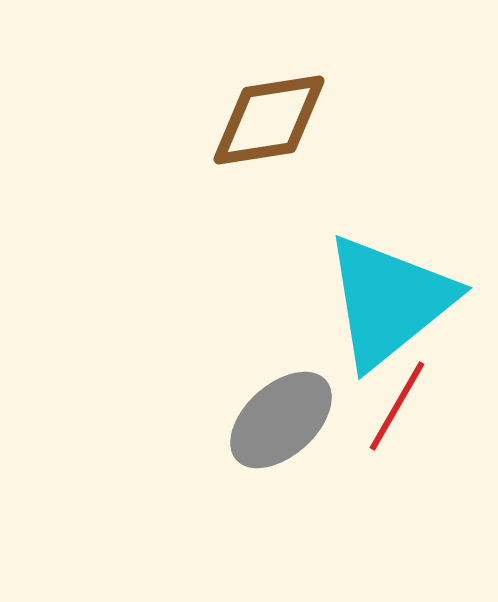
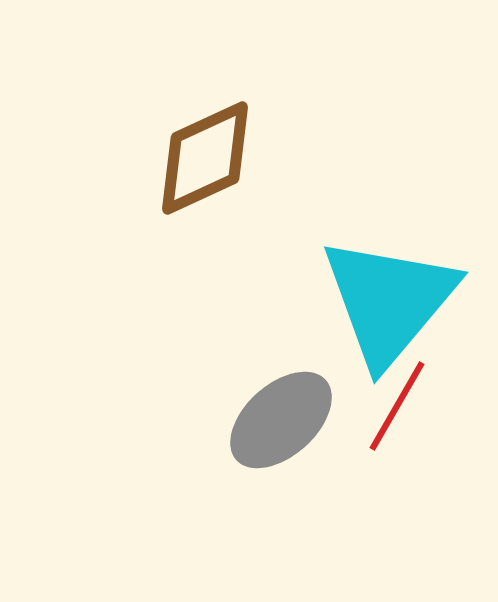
brown diamond: moved 64 px left, 38 px down; rotated 16 degrees counterclockwise
cyan triangle: rotated 11 degrees counterclockwise
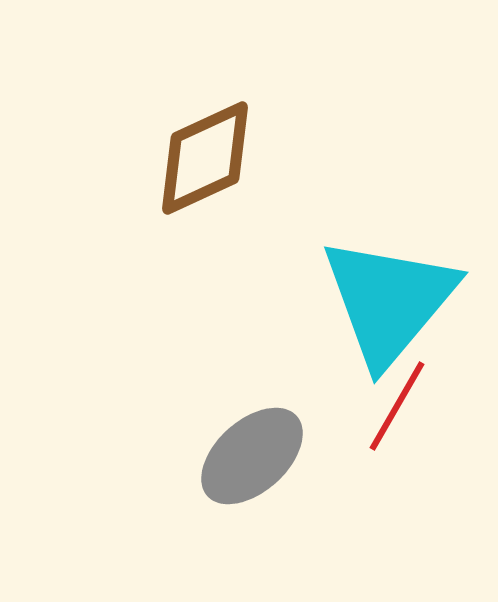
gray ellipse: moved 29 px left, 36 px down
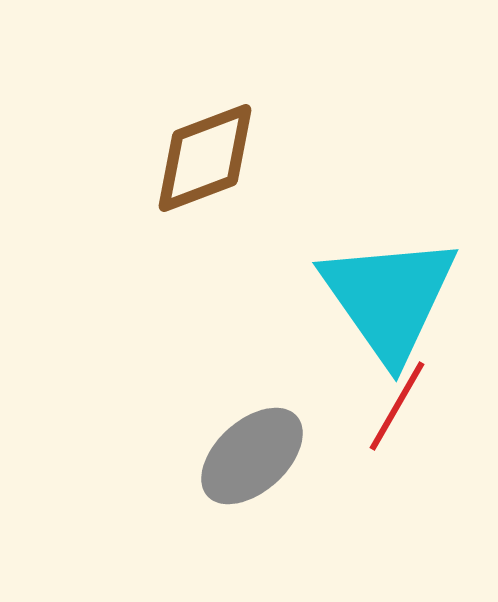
brown diamond: rotated 4 degrees clockwise
cyan triangle: moved 3 px up; rotated 15 degrees counterclockwise
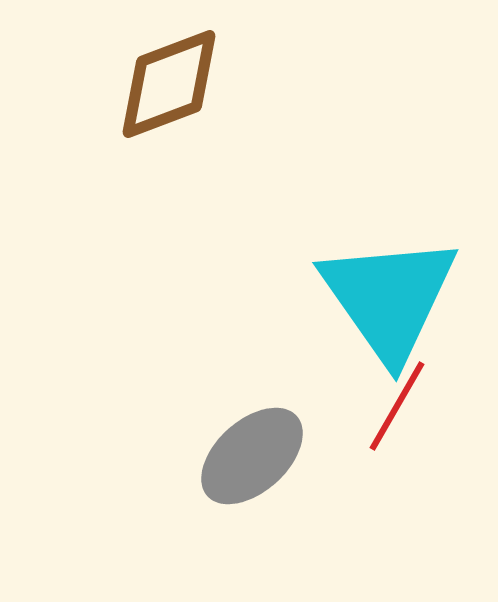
brown diamond: moved 36 px left, 74 px up
